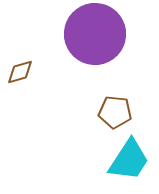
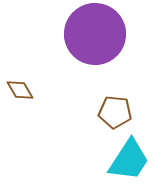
brown diamond: moved 18 px down; rotated 76 degrees clockwise
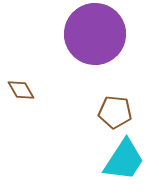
brown diamond: moved 1 px right
cyan trapezoid: moved 5 px left
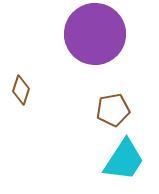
brown diamond: rotated 48 degrees clockwise
brown pentagon: moved 2 px left, 2 px up; rotated 16 degrees counterclockwise
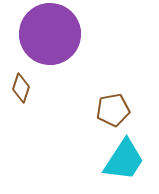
purple circle: moved 45 px left
brown diamond: moved 2 px up
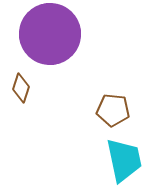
brown pentagon: rotated 16 degrees clockwise
cyan trapezoid: rotated 45 degrees counterclockwise
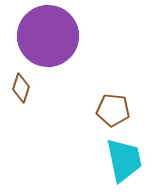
purple circle: moved 2 px left, 2 px down
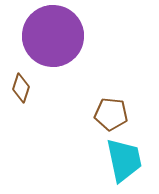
purple circle: moved 5 px right
brown pentagon: moved 2 px left, 4 px down
